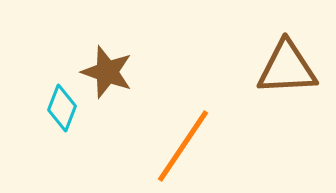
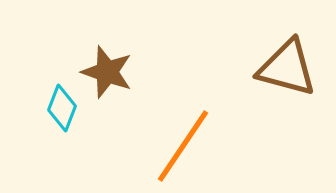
brown triangle: rotated 18 degrees clockwise
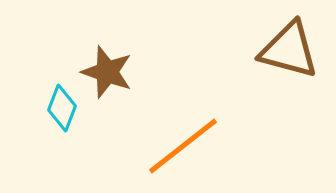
brown triangle: moved 2 px right, 18 px up
orange line: rotated 18 degrees clockwise
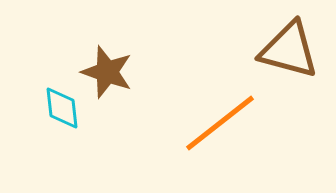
cyan diamond: rotated 27 degrees counterclockwise
orange line: moved 37 px right, 23 px up
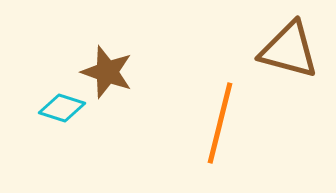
cyan diamond: rotated 66 degrees counterclockwise
orange line: rotated 38 degrees counterclockwise
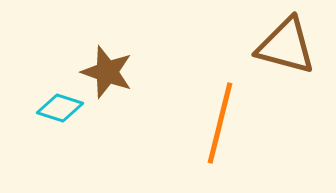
brown triangle: moved 3 px left, 4 px up
cyan diamond: moved 2 px left
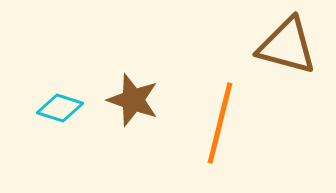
brown triangle: moved 1 px right
brown star: moved 26 px right, 28 px down
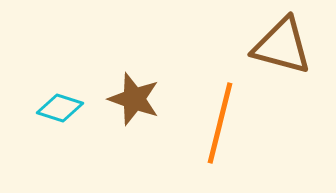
brown triangle: moved 5 px left
brown star: moved 1 px right, 1 px up
